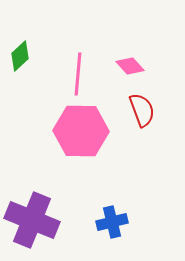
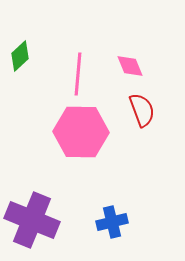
pink diamond: rotated 20 degrees clockwise
pink hexagon: moved 1 px down
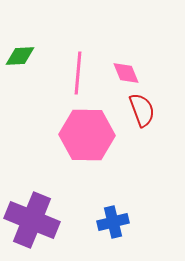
green diamond: rotated 40 degrees clockwise
pink diamond: moved 4 px left, 7 px down
pink line: moved 1 px up
pink hexagon: moved 6 px right, 3 px down
blue cross: moved 1 px right
